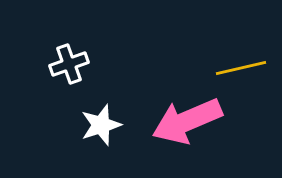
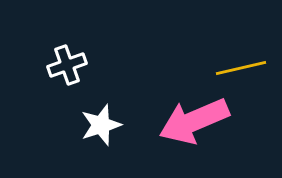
white cross: moved 2 px left, 1 px down
pink arrow: moved 7 px right
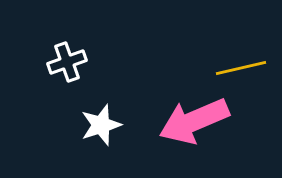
white cross: moved 3 px up
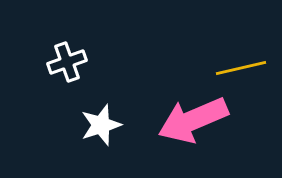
pink arrow: moved 1 px left, 1 px up
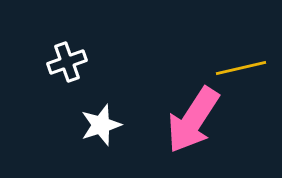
pink arrow: rotated 34 degrees counterclockwise
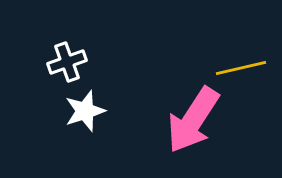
white star: moved 16 px left, 14 px up
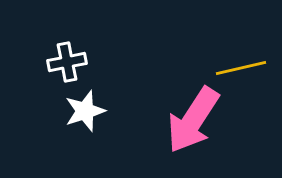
white cross: rotated 9 degrees clockwise
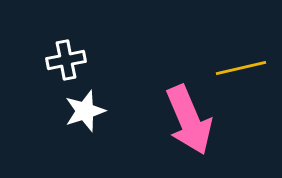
white cross: moved 1 px left, 2 px up
pink arrow: moved 4 px left; rotated 56 degrees counterclockwise
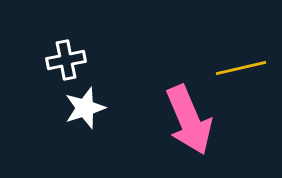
white star: moved 3 px up
